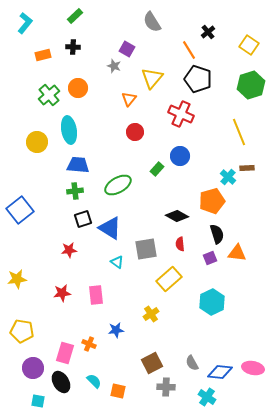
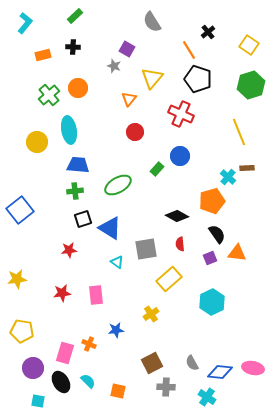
black semicircle at (217, 234): rotated 18 degrees counterclockwise
cyan semicircle at (94, 381): moved 6 px left
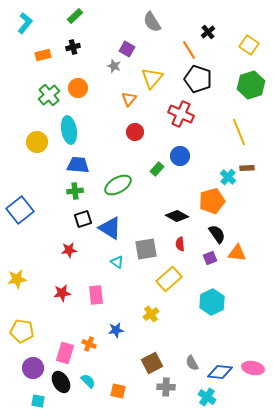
black cross at (73, 47): rotated 16 degrees counterclockwise
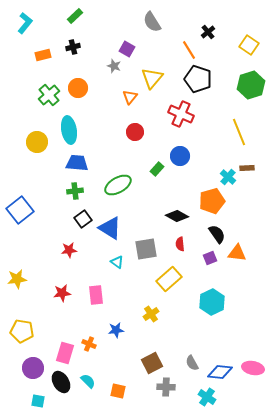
orange triangle at (129, 99): moved 1 px right, 2 px up
blue trapezoid at (78, 165): moved 1 px left, 2 px up
black square at (83, 219): rotated 18 degrees counterclockwise
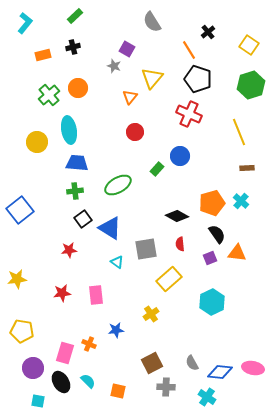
red cross at (181, 114): moved 8 px right
cyan cross at (228, 177): moved 13 px right, 24 px down
orange pentagon at (212, 201): moved 2 px down
